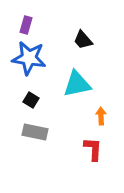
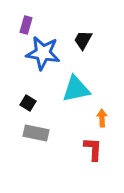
black trapezoid: rotated 70 degrees clockwise
blue star: moved 14 px right, 5 px up
cyan triangle: moved 1 px left, 5 px down
black square: moved 3 px left, 3 px down
orange arrow: moved 1 px right, 2 px down
gray rectangle: moved 1 px right, 1 px down
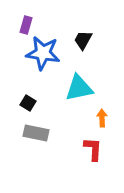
cyan triangle: moved 3 px right, 1 px up
